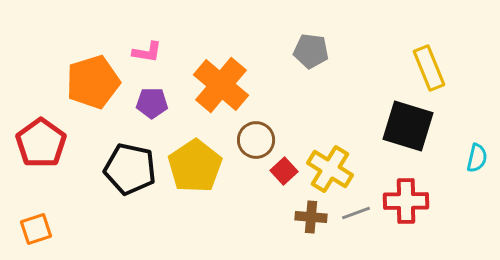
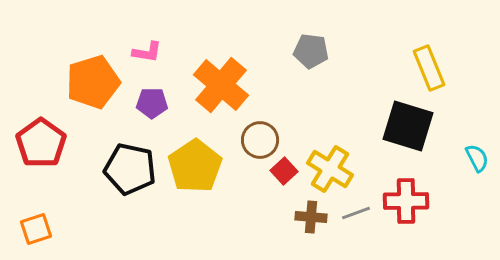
brown circle: moved 4 px right
cyan semicircle: rotated 40 degrees counterclockwise
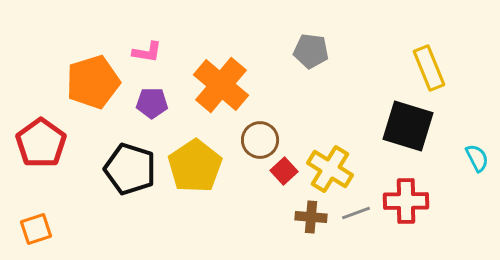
black pentagon: rotated 6 degrees clockwise
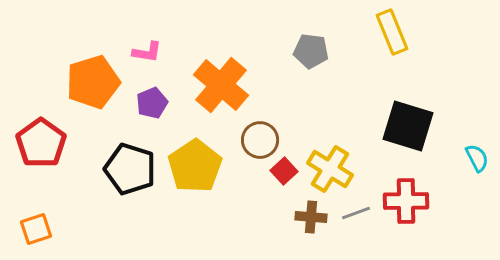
yellow rectangle: moved 37 px left, 36 px up
purple pentagon: rotated 24 degrees counterclockwise
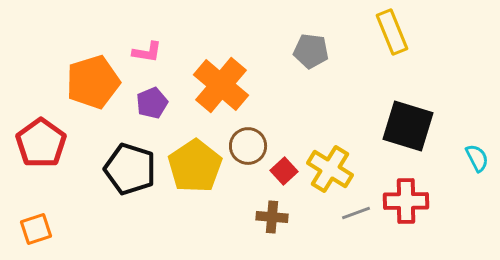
brown circle: moved 12 px left, 6 px down
brown cross: moved 39 px left
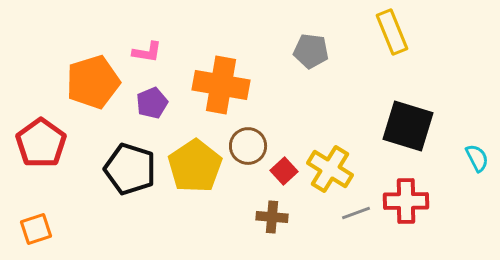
orange cross: rotated 30 degrees counterclockwise
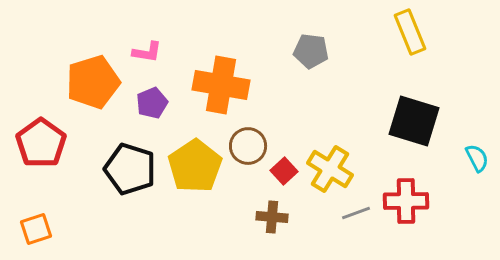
yellow rectangle: moved 18 px right
black square: moved 6 px right, 5 px up
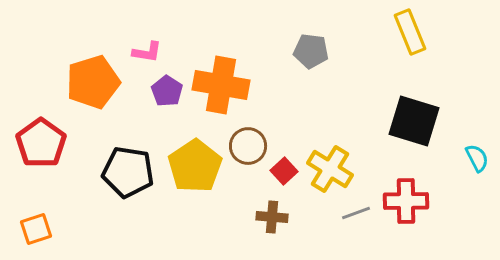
purple pentagon: moved 15 px right, 12 px up; rotated 16 degrees counterclockwise
black pentagon: moved 2 px left, 3 px down; rotated 9 degrees counterclockwise
